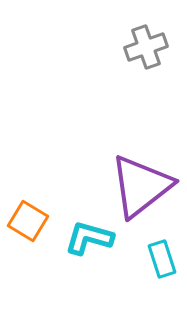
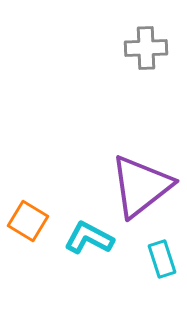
gray cross: moved 1 px down; rotated 18 degrees clockwise
cyan L-shape: rotated 12 degrees clockwise
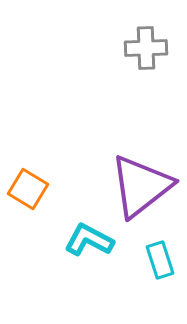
orange square: moved 32 px up
cyan L-shape: moved 2 px down
cyan rectangle: moved 2 px left, 1 px down
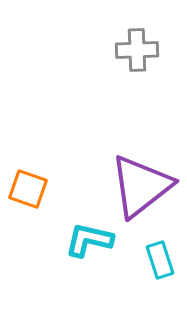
gray cross: moved 9 px left, 2 px down
orange square: rotated 12 degrees counterclockwise
cyan L-shape: rotated 15 degrees counterclockwise
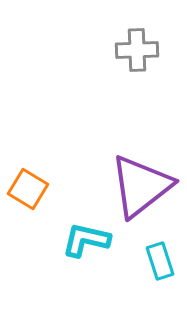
orange square: rotated 12 degrees clockwise
cyan L-shape: moved 3 px left
cyan rectangle: moved 1 px down
